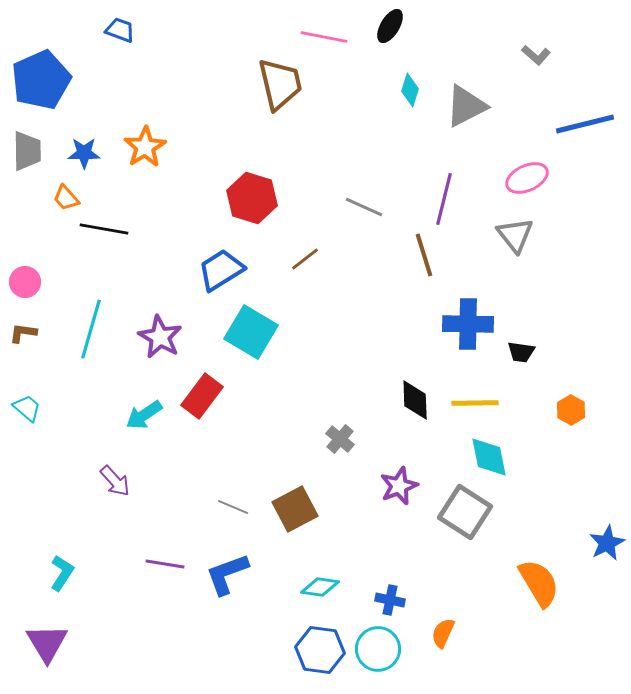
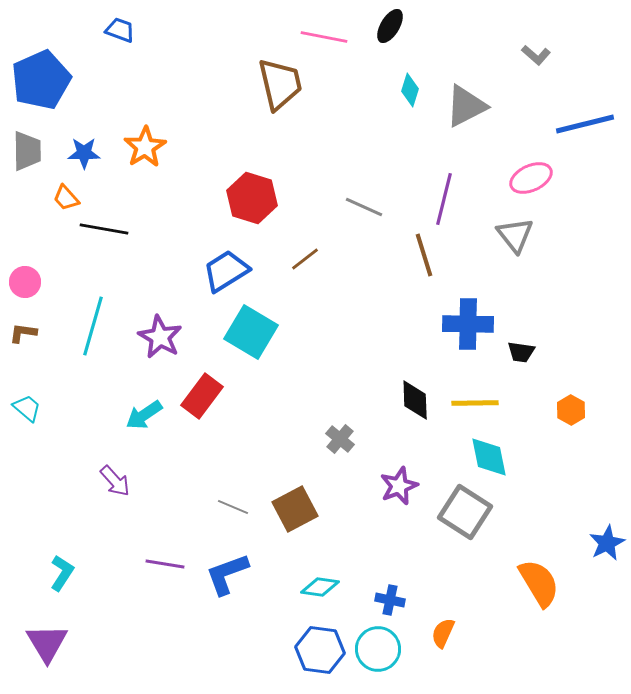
pink ellipse at (527, 178): moved 4 px right
blue trapezoid at (221, 270): moved 5 px right, 1 px down
cyan line at (91, 329): moved 2 px right, 3 px up
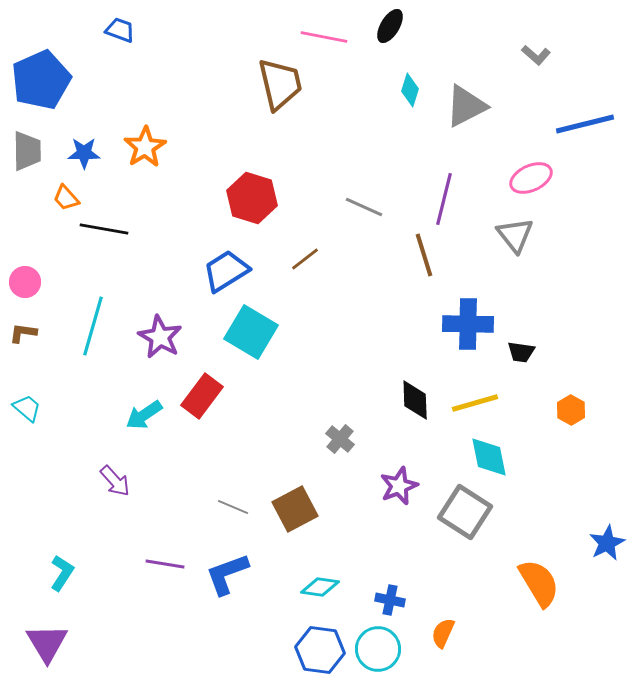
yellow line at (475, 403): rotated 15 degrees counterclockwise
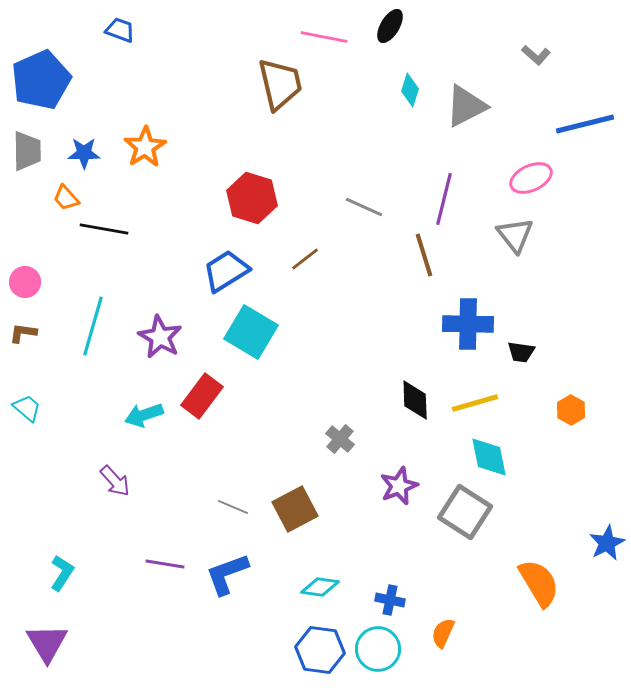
cyan arrow at (144, 415): rotated 15 degrees clockwise
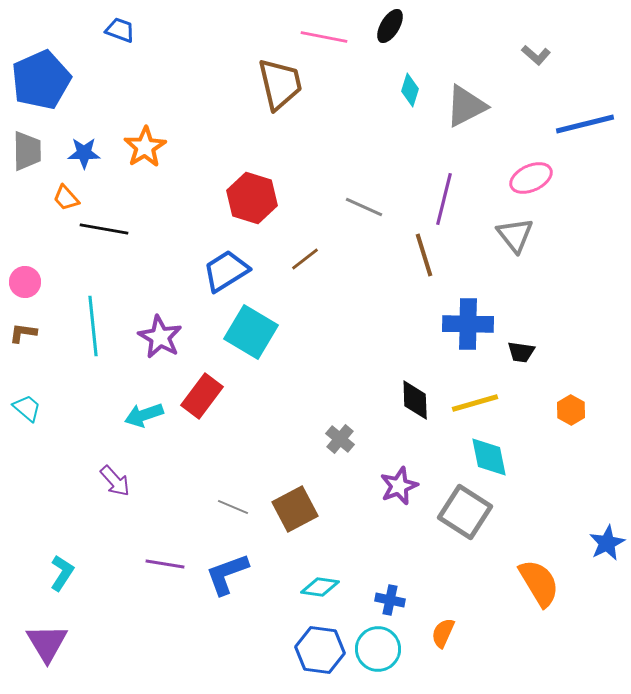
cyan line at (93, 326): rotated 22 degrees counterclockwise
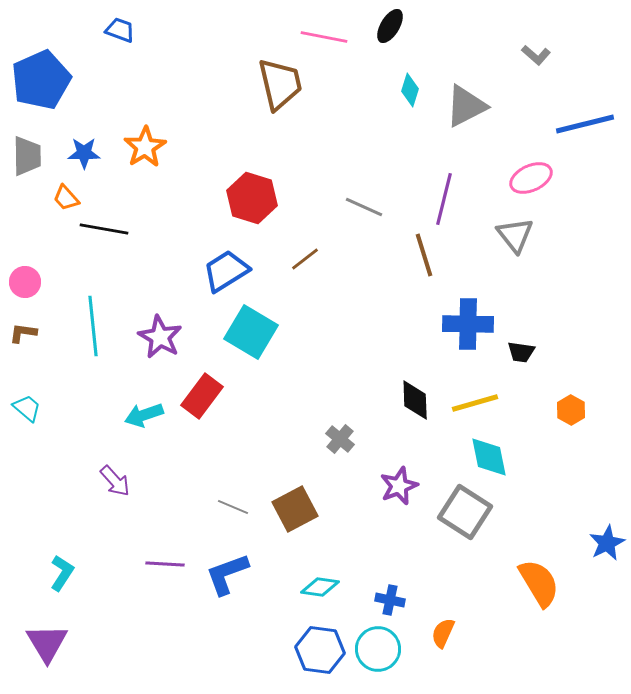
gray trapezoid at (27, 151): moved 5 px down
purple line at (165, 564): rotated 6 degrees counterclockwise
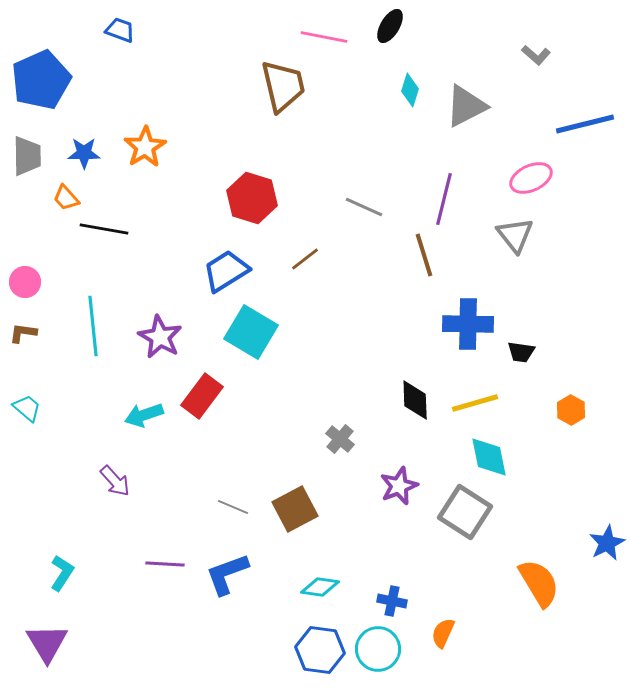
brown trapezoid at (280, 84): moved 3 px right, 2 px down
blue cross at (390, 600): moved 2 px right, 1 px down
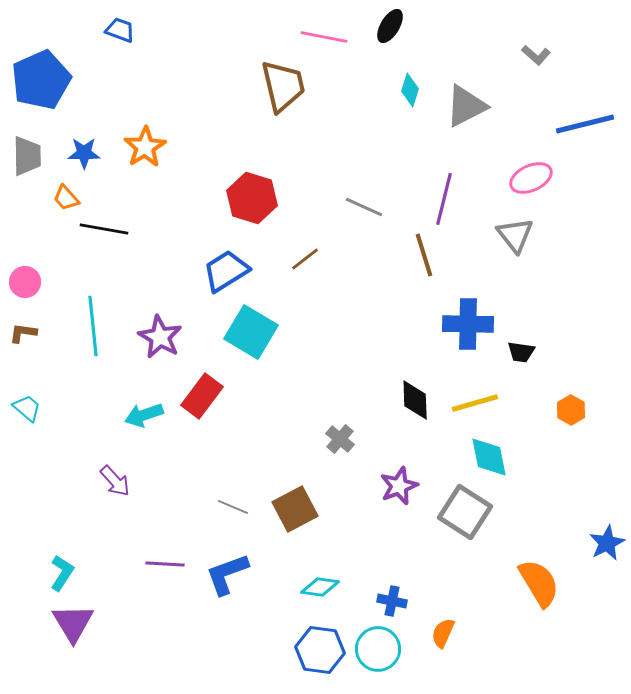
purple triangle at (47, 643): moved 26 px right, 20 px up
